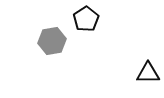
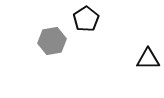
black triangle: moved 14 px up
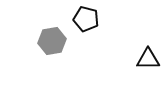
black pentagon: rotated 25 degrees counterclockwise
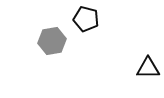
black triangle: moved 9 px down
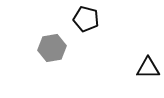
gray hexagon: moved 7 px down
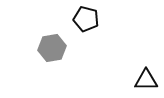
black triangle: moved 2 px left, 12 px down
